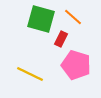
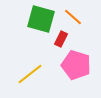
yellow line: rotated 64 degrees counterclockwise
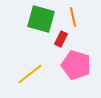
orange line: rotated 36 degrees clockwise
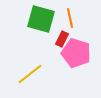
orange line: moved 3 px left, 1 px down
red rectangle: moved 1 px right
pink pentagon: moved 12 px up
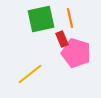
green square: rotated 28 degrees counterclockwise
red rectangle: rotated 49 degrees counterclockwise
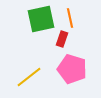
red rectangle: rotated 42 degrees clockwise
pink pentagon: moved 4 px left, 16 px down
yellow line: moved 1 px left, 3 px down
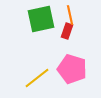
orange line: moved 3 px up
red rectangle: moved 5 px right, 8 px up
yellow line: moved 8 px right, 1 px down
